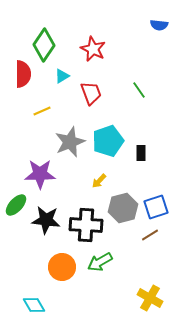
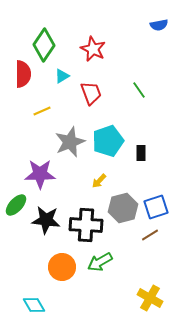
blue semicircle: rotated 18 degrees counterclockwise
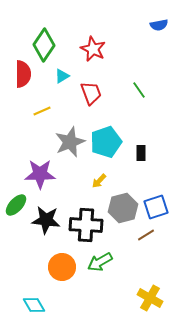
cyan pentagon: moved 2 px left, 1 px down
brown line: moved 4 px left
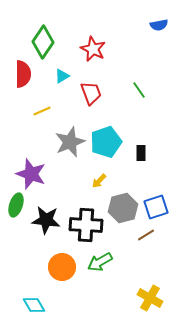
green diamond: moved 1 px left, 3 px up
purple star: moved 9 px left; rotated 20 degrees clockwise
green ellipse: rotated 25 degrees counterclockwise
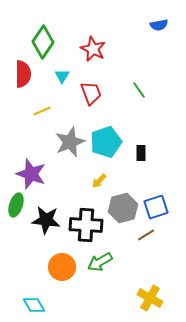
cyan triangle: rotated 28 degrees counterclockwise
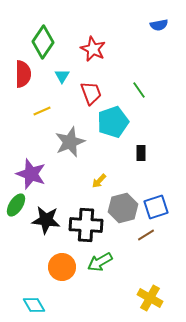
cyan pentagon: moved 7 px right, 20 px up
green ellipse: rotated 15 degrees clockwise
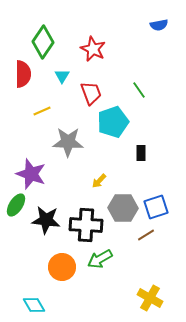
gray star: moved 2 px left; rotated 24 degrees clockwise
gray hexagon: rotated 16 degrees clockwise
green arrow: moved 3 px up
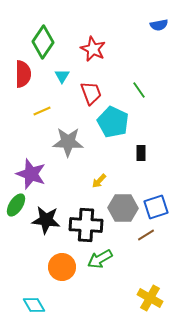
cyan pentagon: rotated 28 degrees counterclockwise
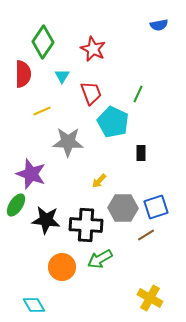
green line: moved 1 px left, 4 px down; rotated 60 degrees clockwise
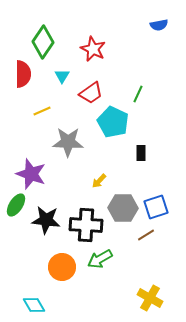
red trapezoid: rotated 75 degrees clockwise
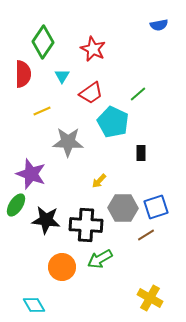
green line: rotated 24 degrees clockwise
